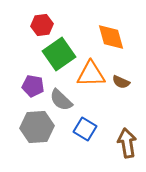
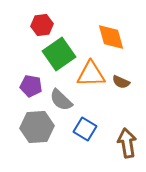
purple pentagon: moved 2 px left
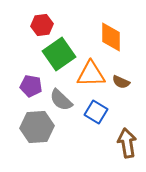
orange diamond: rotated 16 degrees clockwise
blue square: moved 11 px right, 17 px up
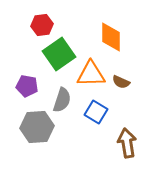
purple pentagon: moved 4 px left
gray semicircle: moved 1 px right; rotated 115 degrees counterclockwise
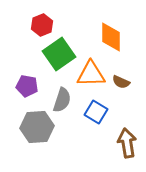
red hexagon: rotated 15 degrees counterclockwise
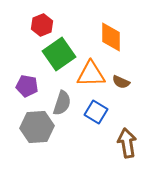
gray semicircle: moved 3 px down
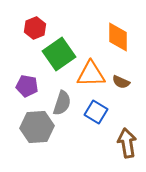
red hexagon: moved 7 px left, 3 px down
orange diamond: moved 7 px right
